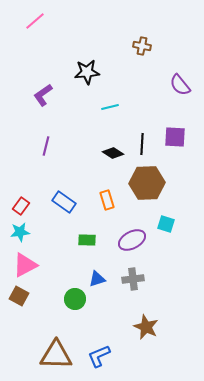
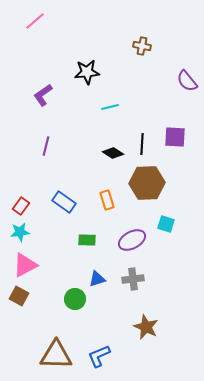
purple semicircle: moved 7 px right, 4 px up
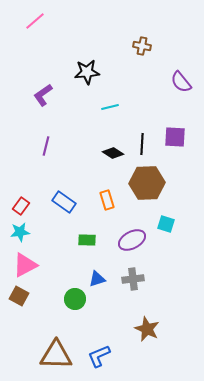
purple semicircle: moved 6 px left, 1 px down
brown star: moved 1 px right, 2 px down
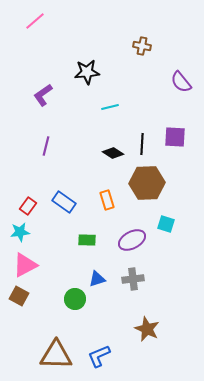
red rectangle: moved 7 px right
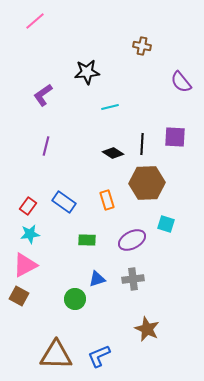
cyan star: moved 10 px right, 2 px down
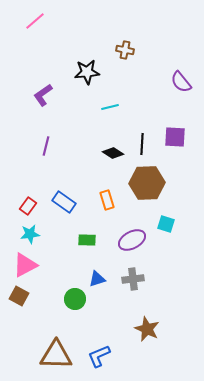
brown cross: moved 17 px left, 4 px down
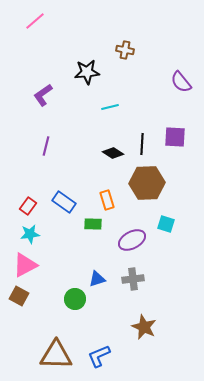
green rectangle: moved 6 px right, 16 px up
brown star: moved 3 px left, 2 px up
